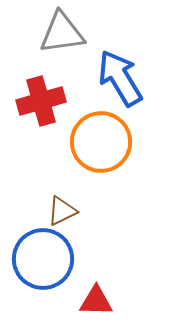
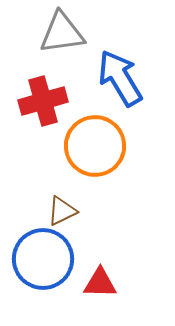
red cross: moved 2 px right
orange circle: moved 6 px left, 4 px down
red triangle: moved 4 px right, 18 px up
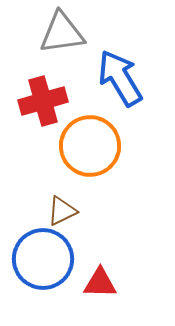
orange circle: moved 5 px left
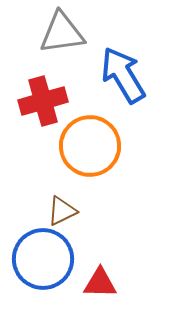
blue arrow: moved 3 px right, 3 px up
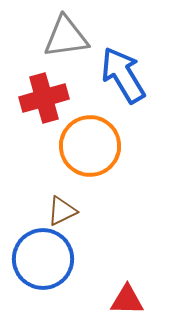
gray triangle: moved 4 px right, 4 px down
red cross: moved 1 px right, 3 px up
red triangle: moved 27 px right, 17 px down
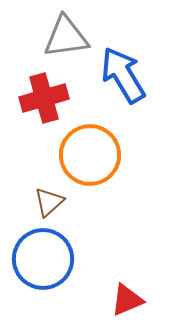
orange circle: moved 9 px down
brown triangle: moved 13 px left, 9 px up; rotated 16 degrees counterclockwise
red triangle: rotated 24 degrees counterclockwise
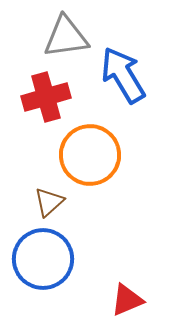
red cross: moved 2 px right, 1 px up
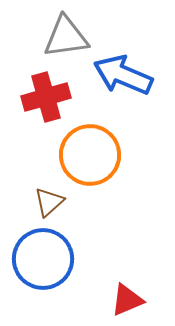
blue arrow: rotated 36 degrees counterclockwise
